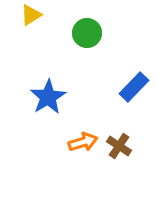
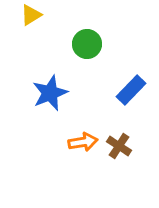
green circle: moved 11 px down
blue rectangle: moved 3 px left, 3 px down
blue star: moved 2 px right, 4 px up; rotated 9 degrees clockwise
orange arrow: rotated 8 degrees clockwise
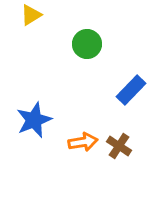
blue star: moved 16 px left, 27 px down
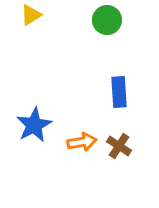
green circle: moved 20 px right, 24 px up
blue rectangle: moved 12 px left, 2 px down; rotated 48 degrees counterclockwise
blue star: moved 5 px down; rotated 6 degrees counterclockwise
orange arrow: moved 1 px left
